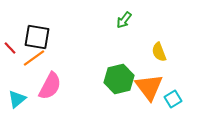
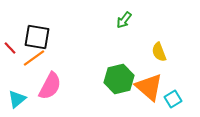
orange triangle: rotated 12 degrees counterclockwise
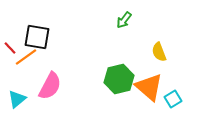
orange line: moved 8 px left, 1 px up
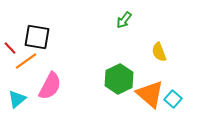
orange line: moved 4 px down
green hexagon: rotated 12 degrees counterclockwise
orange triangle: moved 1 px right, 7 px down
cyan square: rotated 18 degrees counterclockwise
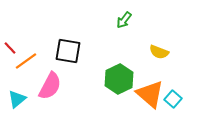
black square: moved 31 px right, 14 px down
yellow semicircle: rotated 48 degrees counterclockwise
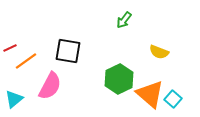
red line: rotated 72 degrees counterclockwise
cyan triangle: moved 3 px left
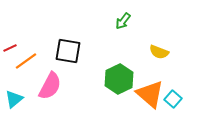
green arrow: moved 1 px left, 1 px down
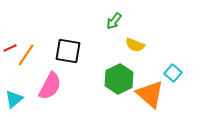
green arrow: moved 9 px left
yellow semicircle: moved 24 px left, 7 px up
orange line: moved 6 px up; rotated 20 degrees counterclockwise
cyan square: moved 26 px up
